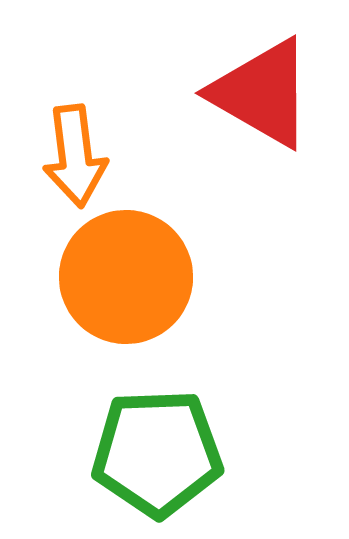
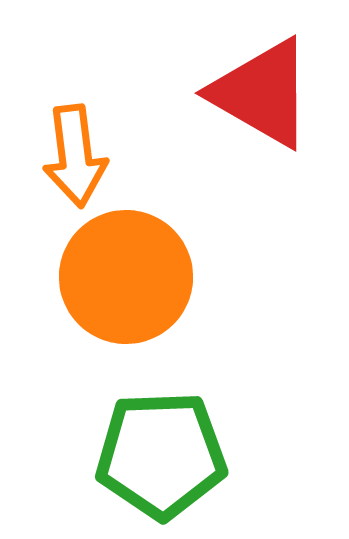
green pentagon: moved 4 px right, 2 px down
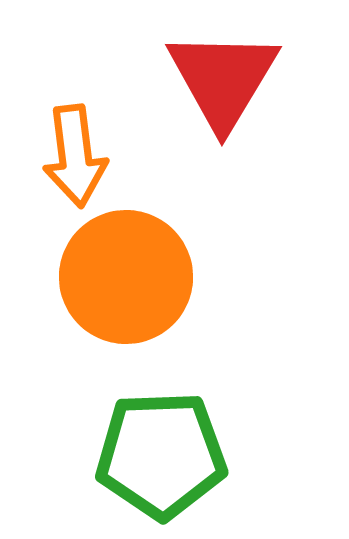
red triangle: moved 39 px left, 14 px up; rotated 31 degrees clockwise
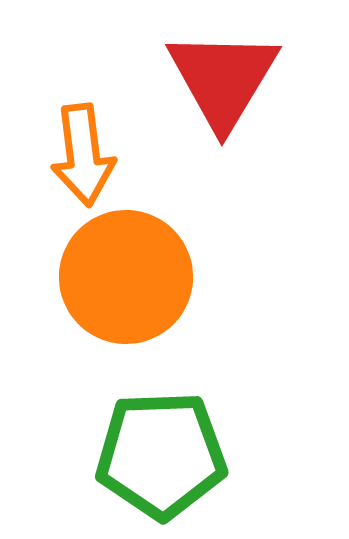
orange arrow: moved 8 px right, 1 px up
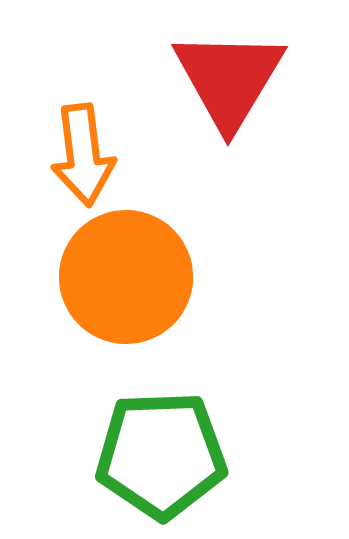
red triangle: moved 6 px right
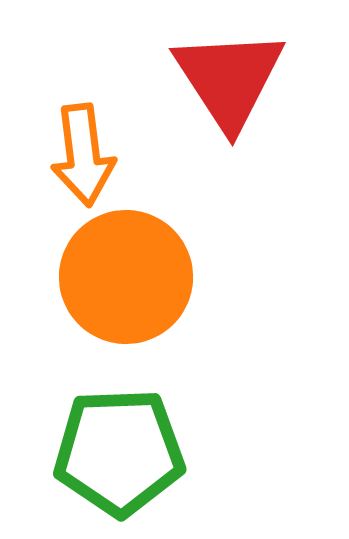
red triangle: rotated 4 degrees counterclockwise
green pentagon: moved 42 px left, 3 px up
